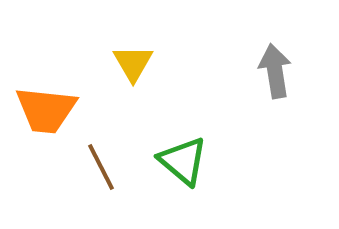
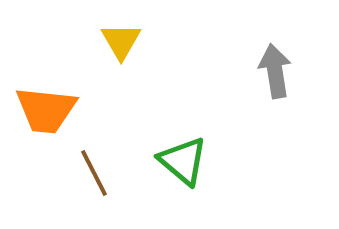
yellow triangle: moved 12 px left, 22 px up
brown line: moved 7 px left, 6 px down
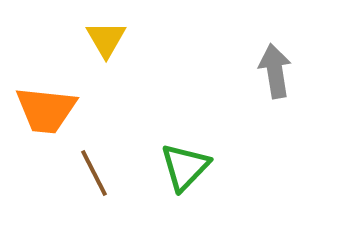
yellow triangle: moved 15 px left, 2 px up
green triangle: moved 2 px right, 6 px down; rotated 34 degrees clockwise
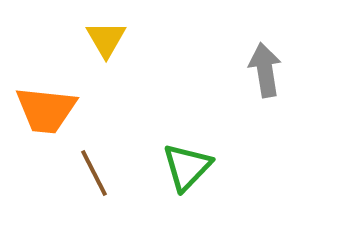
gray arrow: moved 10 px left, 1 px up
green triangle: moved 2 px right
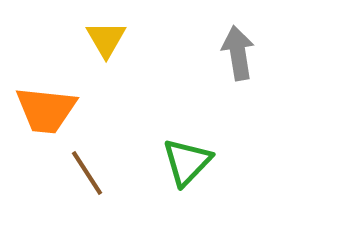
gray arrow: moved 27 px left, 17 px up
green triangle: moved 5 px up
brown line: moved 7 px left; rotated 6 degrees counterclockwise
